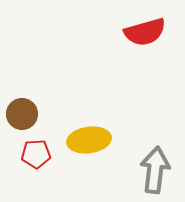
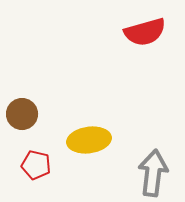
red pentagon: moved 11 px down; rotated 16 degrees clockwise
gray arrow: moved 2 px left, 3 px down
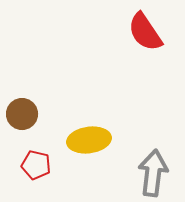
red semicircle: rotated 72 degrees clockwise
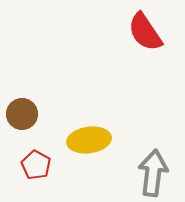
red pentagon: rotated 16 degrees clockwise
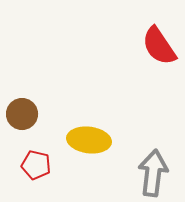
red semicircle: moved 14 px right, 14 px down
yellow ellipse: rotated 15 degrees clockwise
red pentagon: rotated 16 degrees counterclockwise
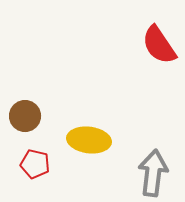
red semicircle: moved 1 px up
brown circle: moved 3 px right, 2 px down
red pentagon: moved 1 px left, 1 px up
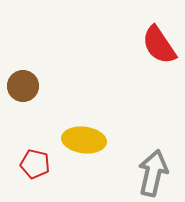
brown circle: moved 2 px left, 30 px up
yellow ellipse: moved 5 px left
gray arrow: rotated 6 degrees clockwise
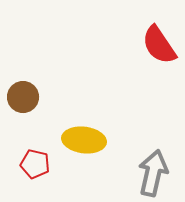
brown circle: moved 11 px down
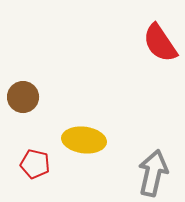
red semicircle: moved 1 px right, 2 px up
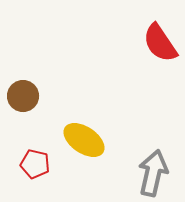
brown circle: moved 1 px up
yellow ellipse: rotated 27 degrees clockwise
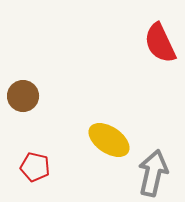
red semicircle: rotated 9 degrees clockwise
yellow ellipse: moved 25 px right
red pentagon: moved 3 px down
